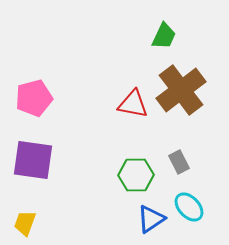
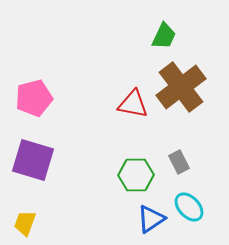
brown cross: moved 3 px up
purple square: rotated 9 degrees clockwise
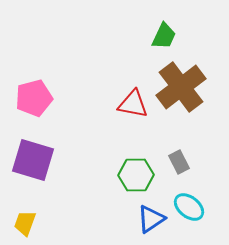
cyan ellipse: rotated 8 degrees counterclockwise
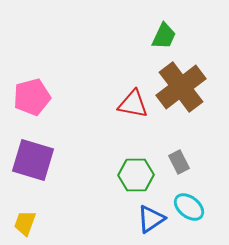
pink pentagon: moved 2 px left, 1 px up
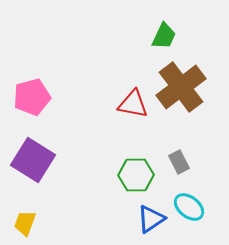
purple square: rotated 15 degrees clockwise
